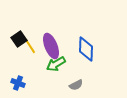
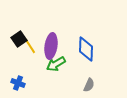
purple ellipse: rotated 30 degrees clockwise
gray semicircle: moved 13 px right; rotated 40 degrees counterclockwise
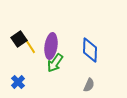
blue diamond: moved 4 px right, 1 px down
green arrow: moved 1 px left, 1 px up; rotated 24 degrees counterclockwise
blue cross: moved 1 px up; rotated 24 degrees clockwise
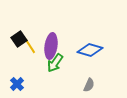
blue diamond: rotated 75 degrees counterclockwise
blue cross: moved 1 px left, 2 px down
